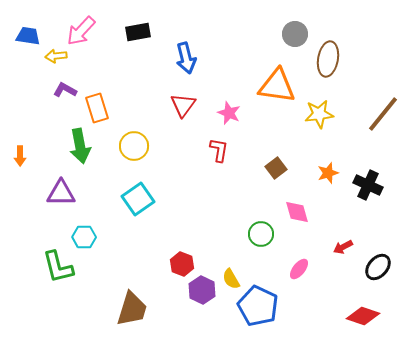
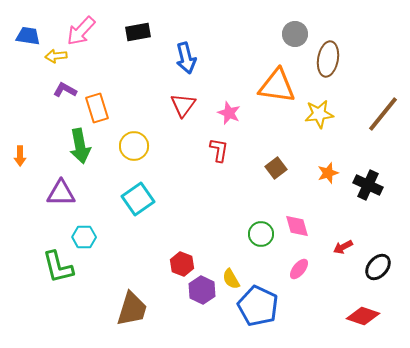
pink diamond: moved 14 px down
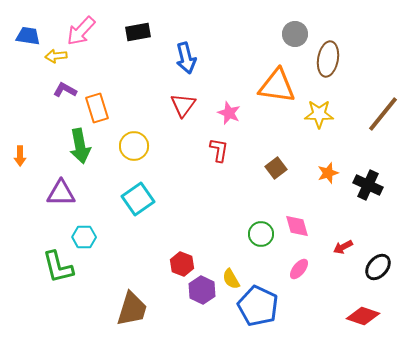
yellow star: rotated 8 degrees clockwise
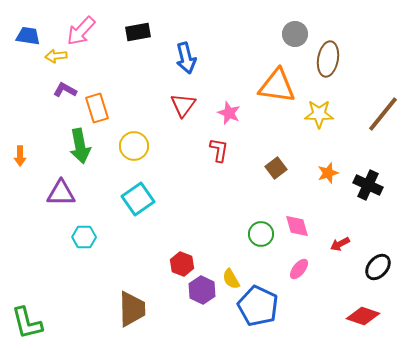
red arrow: moved 3 px left, 3 px up
green L-shape: moved 31 px left, 56 px down
brown trapezoid: rotated 18 degrees counterclockwise
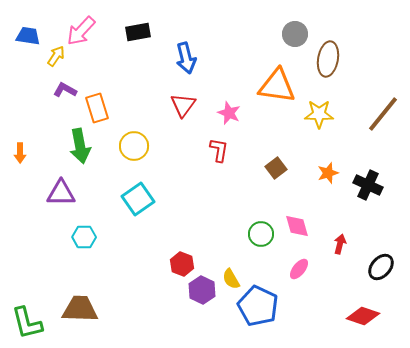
yellow arrow: rotated 130 degrees clockwise
orange arrow: moved 3 px up
red arrow: rotated 132 degrees clockwise
black ellipse: moved 3 px right
brown trapezoid: moved 52 px left; rotated 87 degrees counterclockwise
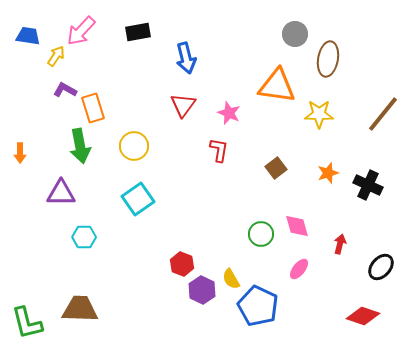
orange rectangle: moved 4 px left
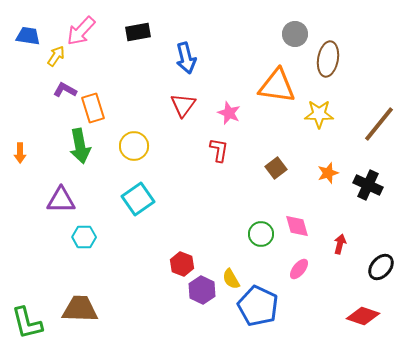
brown line: moved 4 px left, 10 px down
purple triangle: moved 7 px down
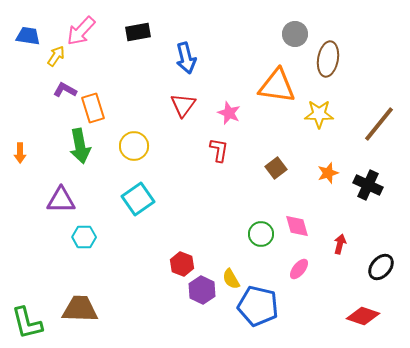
blue pentagon: rotated 12 degrees counterclockwise
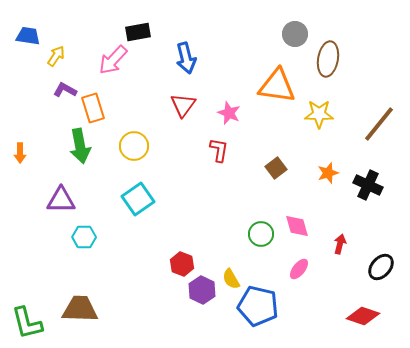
pink arrow: moved 32 px right, 29 px down
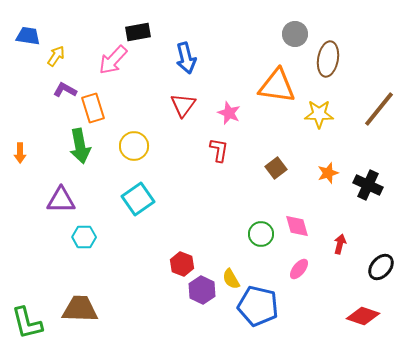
brown line: moved 15 px up
